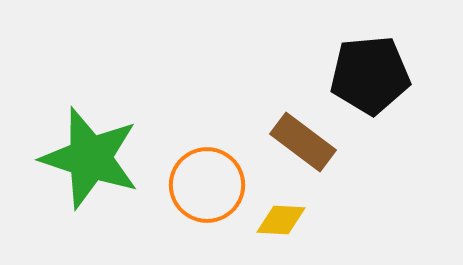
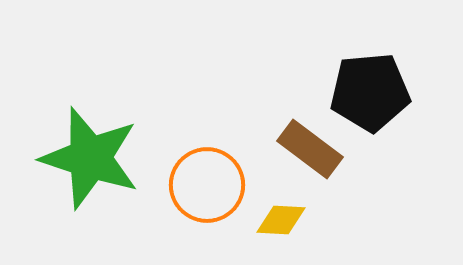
black pentagon: moved 17 px down
brown rectangle: moved 7 px right, 7 px down
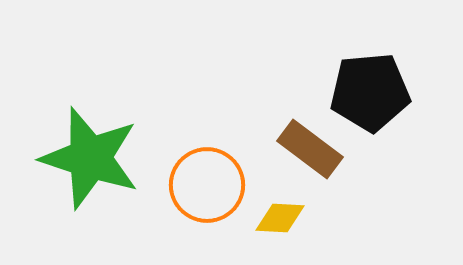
yellow diamond: moved 1 px left, 2 px up
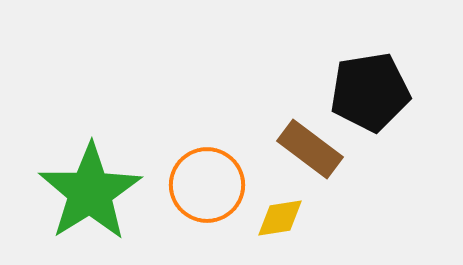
black pentagon: rotated 4 degrees counterclockwise
green star: moved 34 px down; rotated 22 degrees clockwise
yellow diamond: rotated 12 degrees counterclockwise
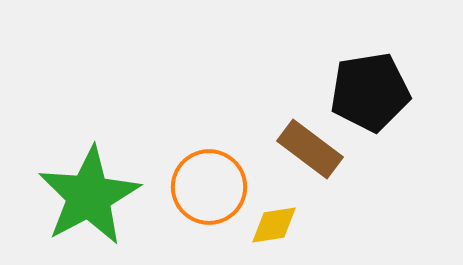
orange circle: moved 2 px right, 2 px down
green star: moved 1 px left, 4 px down; rotated 4 degrees clockwise
yellow diamond: moved 6 px left, 7 px down
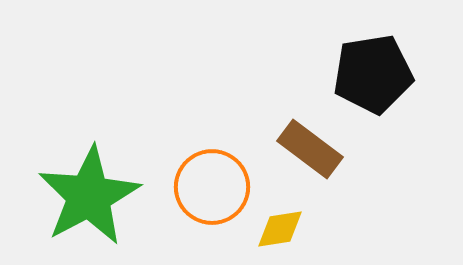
black pentagon: moved 3 px right, 18 px up
orange circle: moved 3 px right
yellow diamond: moved 6 px right, 4 px down
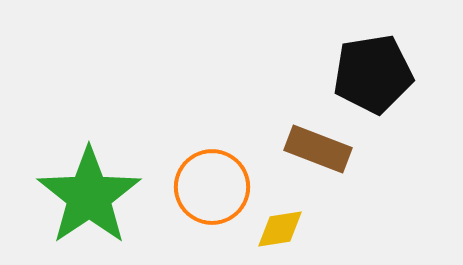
brown rectangle: moved 8 px right; rotated 16 degrees counterclockwise
green star: rotated 6 degrees counterclockwise
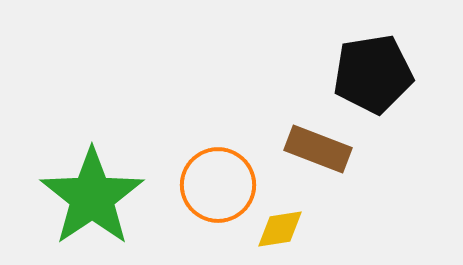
orange circle: moved 6 px right, 2 px up
green star: moved 3 px right, 1 px down
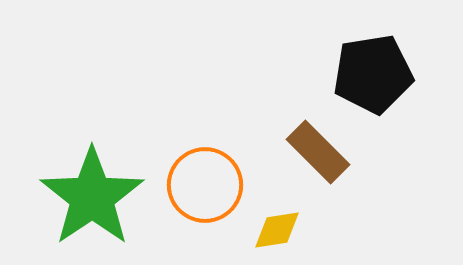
brown rectangle: moved 3 px down; rotated 24 degrees clockwise
orange circle: moved 13 px left
yellow diamond: moved 3 px left, 1 px down
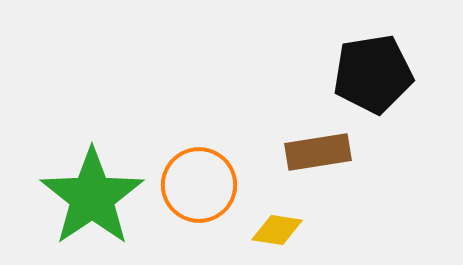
brown rectangle: rotated 54 degrees counterclockwise
orange circle: moved 6 px left
yellow diamond: rotated 18 degrees clockwise
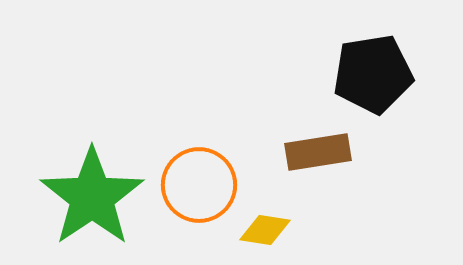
yellow diamond: moved 12 px left
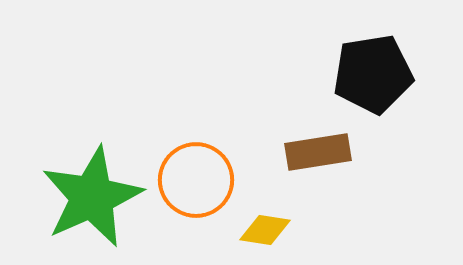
orange circle: moved 3 px left, 5 px up
green star: rotated 10 degrees clockwise
